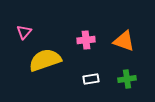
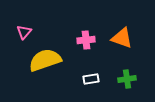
orange triangle: moved 2 px left, 3 px up
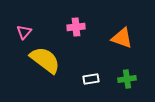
pink cross: moved 10 px left, 13 px up
yellow semicircle: rotated 56 degrees clockwise
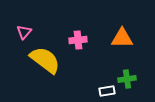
pink cross: moved 2 px right, 13 px down
orange triangle: rotated 20 degrees counterclockwise
white rectangle: moved 16 px right, 12 px down
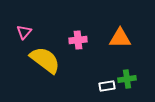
orange triangle: moved 2 px left
white rectangle: moved 5 px up
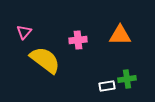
orange triangle: moved 3 px up
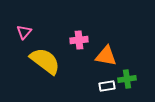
orange triangle: moved 14 px left, 21 px down; rotated 10 degrees clockwise
pink cross: moved 1 px right
yellow semicircle: moved 1 px down
